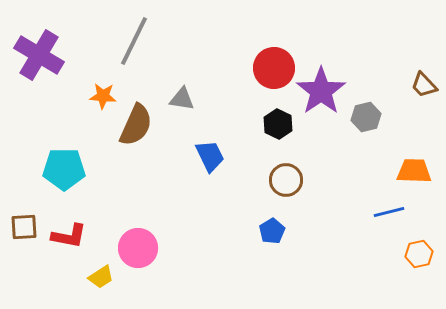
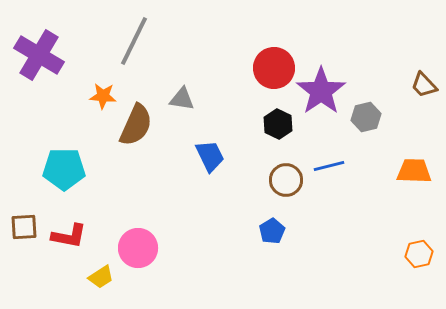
blue line: moved 60 px left, 46 px up
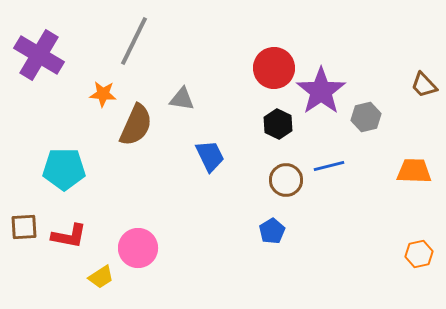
orange star: moved 2 px up
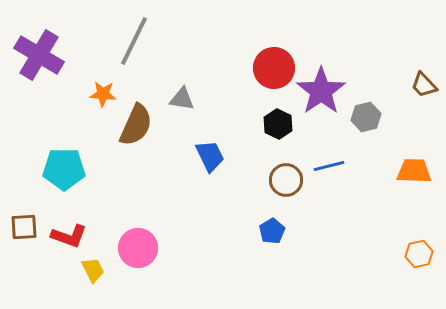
red L-shape: rotated 9 degrees clockwise
yellow trapezoid: moved 8 px left, 7 px up; rotated 84 degrees counterclockwise
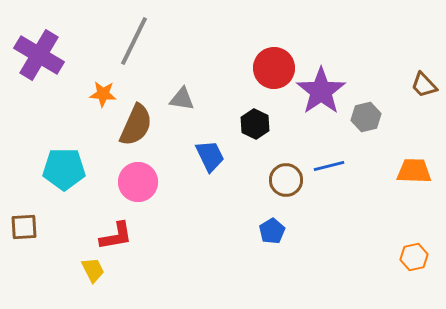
black hexagon: moved 23 px left
red L-shape: moved 47 px right; rotated 30 degrees counterclockwise
pink circle: moved 66 px up
orange hexagon: moved 5 px left, 3 px down
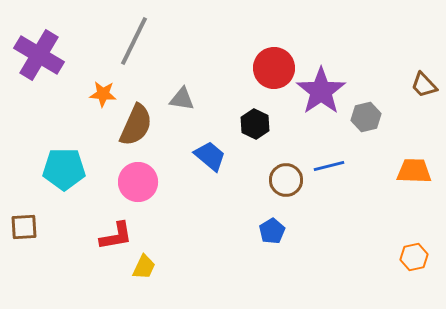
blue trapezoid: rotated 24 degrees counterclockwise
yellow trapezoid: moved 51 px right, 3 px up; rotated 52 degrees clockwise
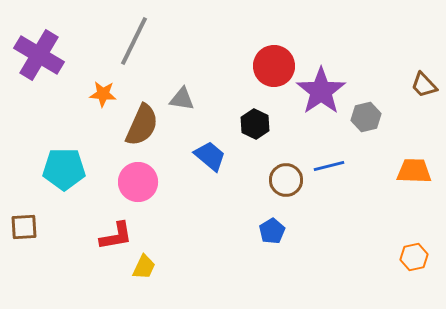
red circle: moved 2 px up
brown semicircle: moved 6 px right
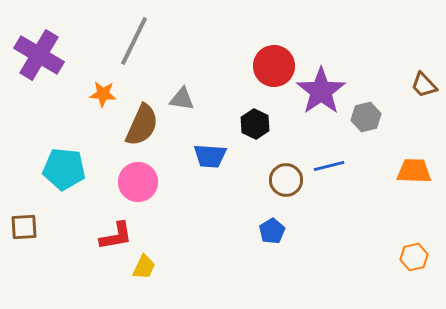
blue trapezoid: rotated 144 degrees clockwise
cyan pentagon: rotated 6 degrees clockwise
